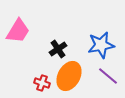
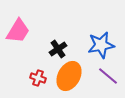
red cross: moved 4 px left, 5 px up
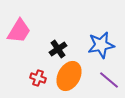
pink trapezoid: moved 1 px right
purple line: moved 1 px right, 4 px down
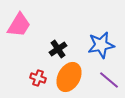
pink trapezoid: moved 6 px up
orange ellipse: moved 1 px down
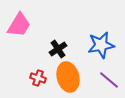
orange ellipse: moved 1 px left; rotated 44 degrees counterclockwise
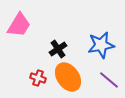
orange ellipse: rotated 20 degrees counterclockwise
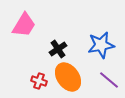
pink trapezoid: moved 5 px right
red cross: moved 1 px right, 3 px down
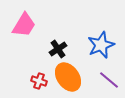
blue star: rotated 12 degrees counterclockwise
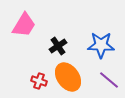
blue star: rotated 24 degrees clockwise
black cross: moved 3 px up
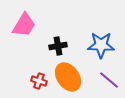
black cross: rotated 24 degrees clockwise
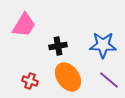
blue star: moved 2 px right
red cross: moved 9 px left
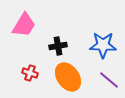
red cross: moved 8 px up
